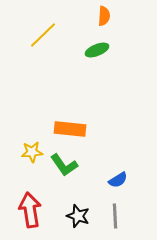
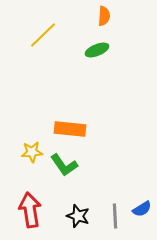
blue semicircle: moved 24 px right, 29 px down
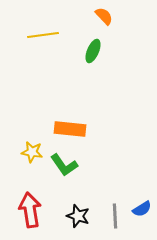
orange semicircle: rotated 48 degrees counterclockwise
yellow line: rotated 36 degrees clockwise
green ellipse: moved 4 px left, 1 px down; rotated 45 degrees counterclockwise
yellow star: rotated 15 degrees clockwise
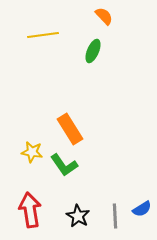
orange rectangle: rotated 52 degrees clockwise
black star: rotated 10 degrees clockwise
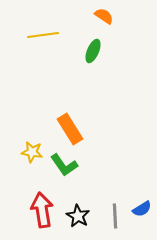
orange semicircle: rotated 12 degrees counterclockwise
red arrow: moved 12 px right
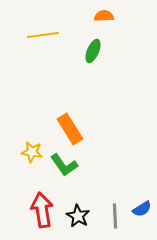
orange semicircle: rotated 36 degrees counterclockwise
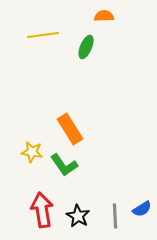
green ellipse: moved 7 px left, 4 px up
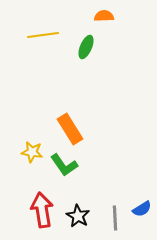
gray line: moved 2 px down
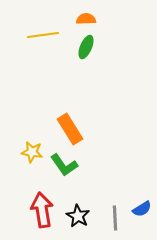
orange semicircle: moved 18 px left, 3 px down
